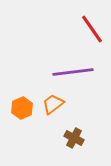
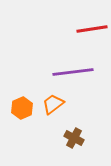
red line: rotated 64 degrees counterclockwise
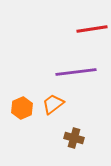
purple line: moved 3 px right
brown cross: rotated 12 degrees counterclockwise
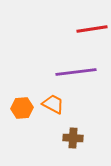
orange trapezoid: rotated 65 degrees clockwise
orange hexagon: rotated 20 degrees clockwise
brown cross: moved 1 px left; rotated 12 degrees counterclockwise
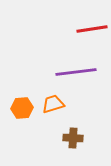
orange trapezoid: rotated 45 degrees counterclockwise
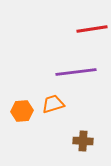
orange hexagon: moved 3 px down
brown cross: moved 10 px right, 3 px down
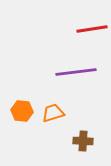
orange trapezoid: moved 9 px down
orange hexagon: rotated 10 degrees clockwise
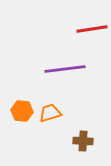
purple line: moved 11 px left, 3 px up
orange trapezoid: moved 3 px left
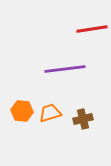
brown cross: moved 22 px up; rotated 18 degrees counterclockwise
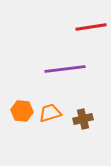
red line: moved 1 px left, 2 px up
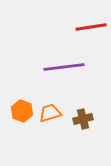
purple line: moved 1 px left, 2 px up
orange hexagon: rotated 15 degrees clockwise
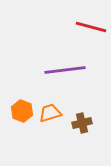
red line: rotated 24 degrees clockwise
purple line: moved 1 px right, 3 px down
brown cross: moved 1 px left, 4 px down
